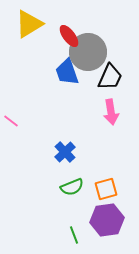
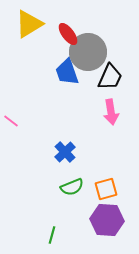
red ellipse: moved 1 px left, 2 px up
purple hexagon: rotated 12 degrees clockwise
green line: moved 22 px left; rotated 36 degrees clockwise
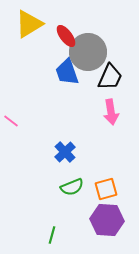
red ellipse: moved 2 px left, 2 px down
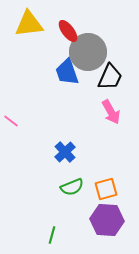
yellow triangle: rotated 24 degrees clockwise
red ellipse: moved 2 px right, 5 px up
pink arrow: rotated 20 degrees counterclockwise
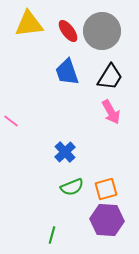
gray circle: moved 14 px right, 21 px up
black trapezoid: rotated 8 degrees clockwise
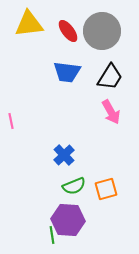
blue trapezoid: rotated 64 degrees counterclockwise
pink line: rotated 42 degrees clockwise
blue cross: moved 1 px left, 3 px down
green semicircle: moved 2 px right, 1 px up
purple hexagon: moved 39 px left
green line: rotated 24 degrees counterclockwise
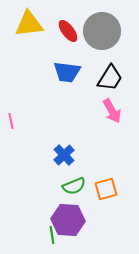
black trapezoid: moved 1 px down
pink arrow: moved 1 px right, 1 px up
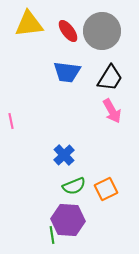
orange square: rotated 10 degrees counterclockwise
